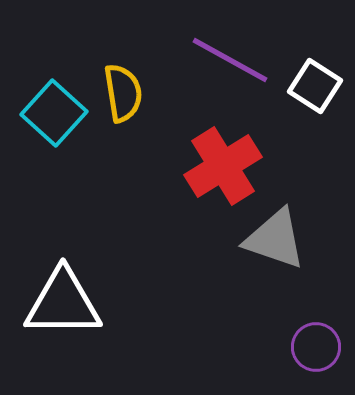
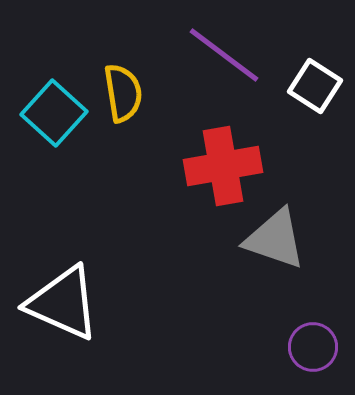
purple line: moved 6 px left, 5 px up; rotated 8 degrees clockwise
red cross: rotated 22 degrees clockwise
white triangle: rotated 24 degrees clockwise
purple circle: moved 3 px left
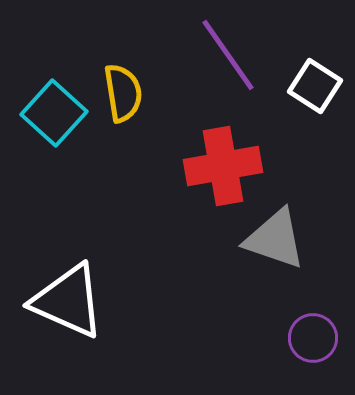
purple line: moved 4 px right; rotated 18 degrees clockwise
white triangle: moved 5 px right, 2 px up
purple circle: moved 9 px up
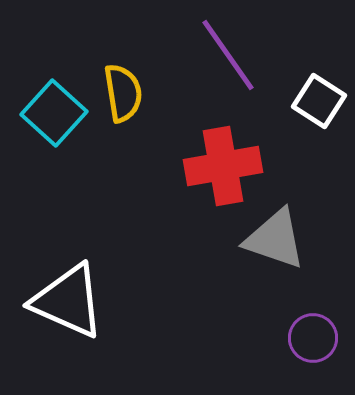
white square: moved 4 px right, 15 px down
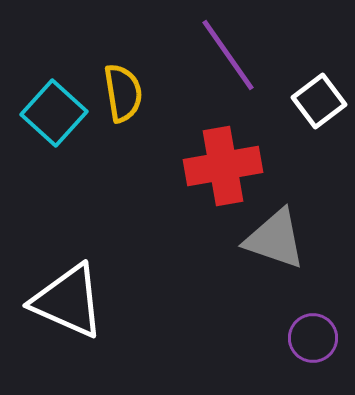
white square: rotated 20 degrees clockwise
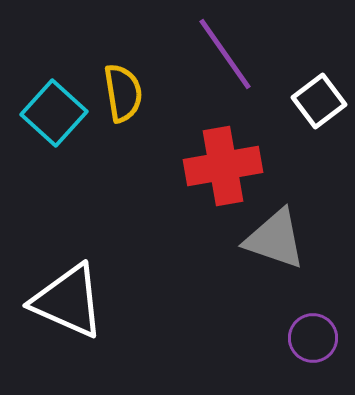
purple line: moved 3 px left, 1 px up
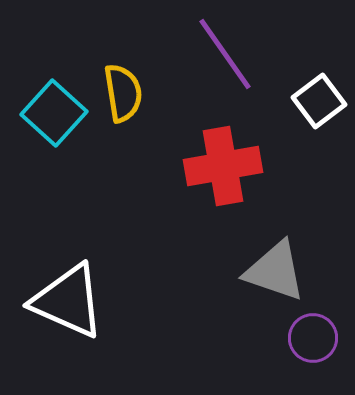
gray triangle: moved 32 px down
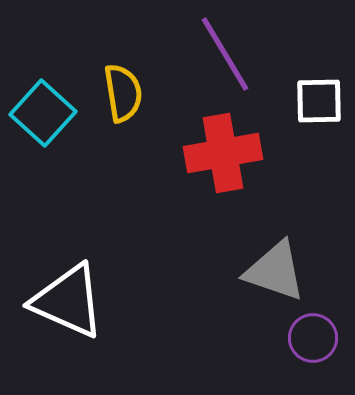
purple line: rotated 4 degrees clockwise
white square: rotated 36 degrees clockwise
cyan square: moved 11 px left
red cross: moved 13 px up
